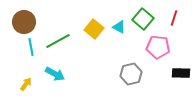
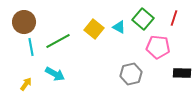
black rectangle: moved 1 px right
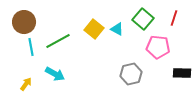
cyan triangle: moved 2 px left, 2 px down
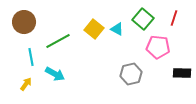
cyan line: moved 10 px down
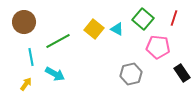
black rectangle: rotated 54 degrees clockwise
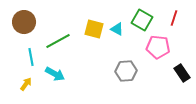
green square: moved 1 px left, 1 px down; rotated 10 degrees counterclockwise
yellow square: rotated 24 degrees counterclockwise
gray hexagon: moved 5 px left, 3 px up; rotated 10 degrees clockwise
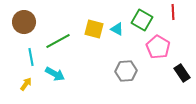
red line: moved 1 px left, 6 px up; rotated 21 degrees counterclockwise
pink pentagon: rotated 25 degrees clockwise
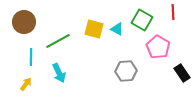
cyan line: rotated 12 degrees clockwise
cyan arrow: moved 4 px right, 1 px up; rotated 36 degrees clockwise
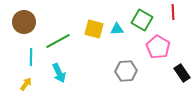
cyan triangle: rotated 32 degrees counterclockwise
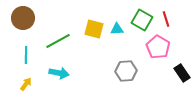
red line: moved 7 px left, 7 px down; rotated 14 degrees counterclockwise
brown circle: moved 1 px left, 4 px up
cyan line: moved 5 px left, 2 px up
cyan arrow: rotated 54 degrees counterclockwise
